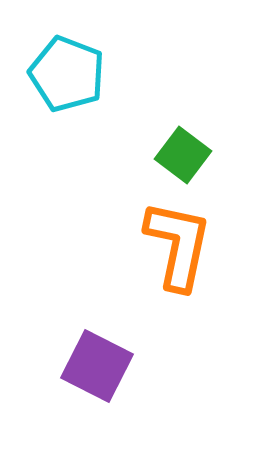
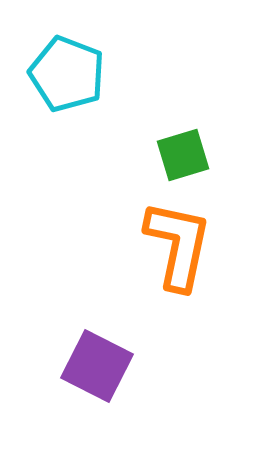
green square: rotated 36 degrees clockwise
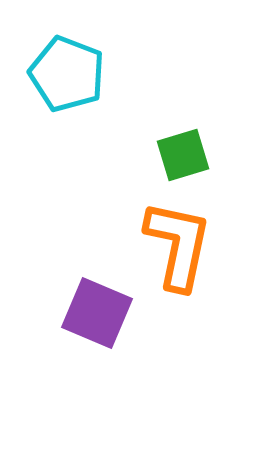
purple square: moved 53 px up; rotated 4 degrees counterclockwise
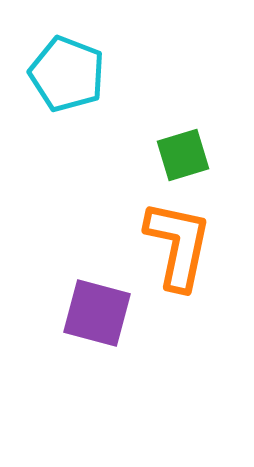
purple square: rotated 8 degrees counterclockwise
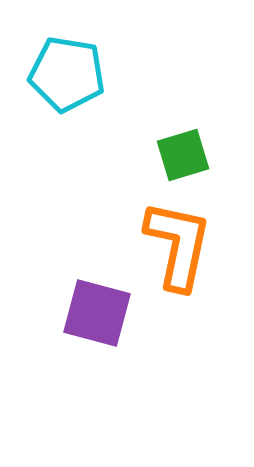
cyan pentagon: rotated 12 degrees counterclockwise
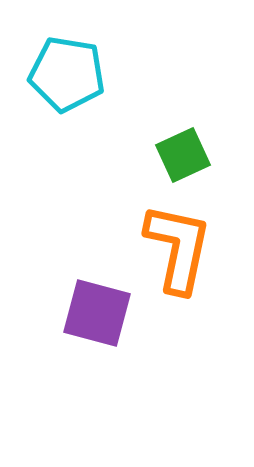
green square: rotated 8 degrees counterclockwise
orange L-shape: moved 3 px down
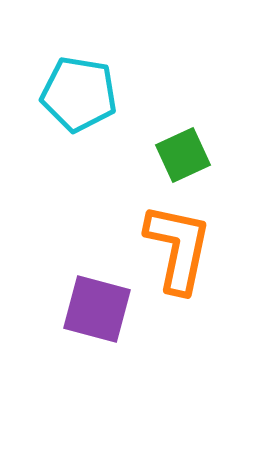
cyan pentagon: moved 12 px right, 20 px down
purple square: moved 4 px up
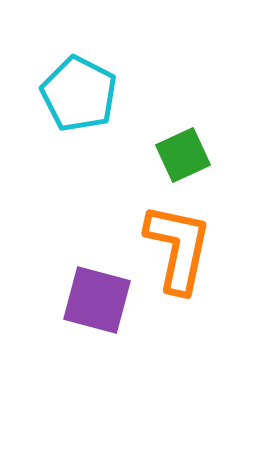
cyan pentagon: rotated 18 degrees clockwise
purple square: moved 9 px up
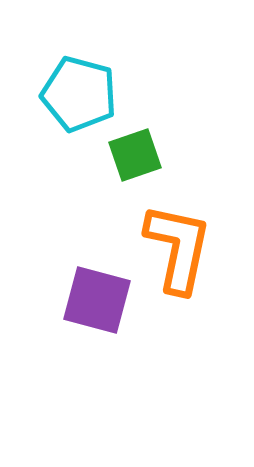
cyan pentagon: rotated 12 degrees counterclockwise
green square: moved 48 px left; rotated 6 degrees clockwise
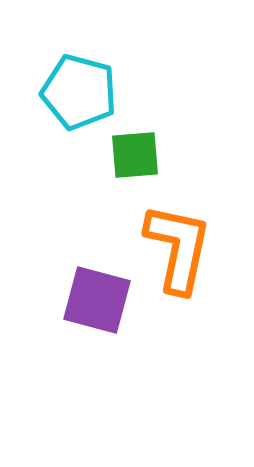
cyan pentagon: moved 2 px up
green square: rotated 14 degrees clockwise
